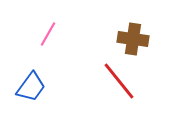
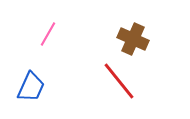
brown cross: rotated 16 degrees clockwise
blue trapezoid: rotated 12 degrees counterclockwise
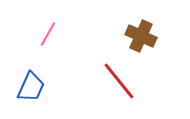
brown cross: moved 8 px right, 3 px up
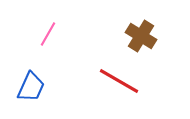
brown cross: rotated 8 degrees clockwise
red line: rotated 21 degrees counterclockwise
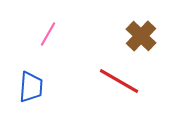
brown cross: rotated 12 degrees clockwise
blue trapezoid: rotated 20 degrees counterclockwise
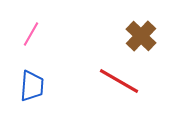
pink line: moved 17 px left
blue trapezoid: moved 1 px right, 1 px up
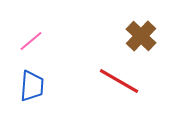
pink line: moved 7 px down; rotated 20 degrees clockwise
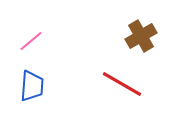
brown cross: rotated 16 degrees clockwise
red line: moved 3 px right, 3 px down
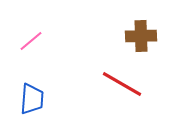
brown cross: rotated 28 degrees clockwise
blue trapezoid: moved 13 px down
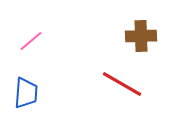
blue trapezoid: moved 6 px left, 6 px up
